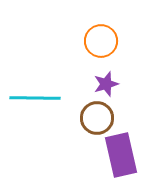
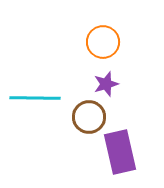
orange circle: moved 2 px right, 1 px down
brown circle: moved 8 px left, 1 px up
purple rectangle: moved 1 px left, 3 px up
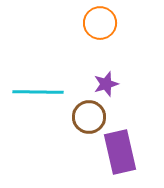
orange circle: moved 3 px left, 19 px up
cyan line: moved 3 px right, 6 px up
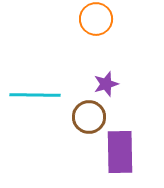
orange circle: moved 4 px left, 4 px up
cyan line: moved 3 px left, 3 px down
purple rectangle: rotated 12 degrees clockwise
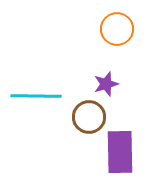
orange circle: moved 21 px right, 10 px down
cyan line: moved 1 px right, 1 px down
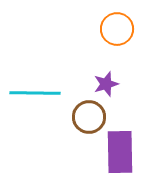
cyan line: moved 1 px left, 3 px up
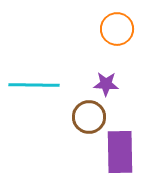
purple star: rotated 20 degrees clockwise
cyan line: moved 1 px left, 8 px up
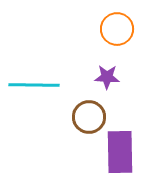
purple star: moved 1 px right, 7 px up
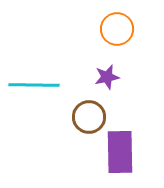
purple star: rotated 15 degrees counterclockwise
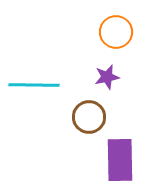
orange circle: moved 1 px left, 3 px down
purple rectangle: moved 8 px down
